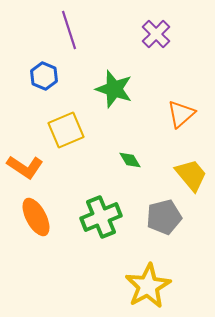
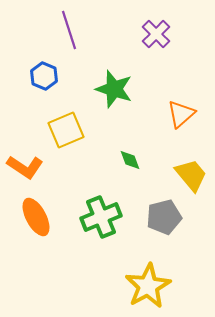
green diamond: rotated 10 degrees clockwise
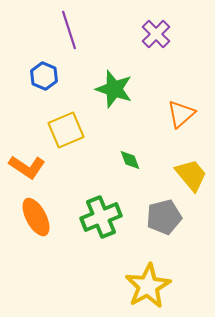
orange L-shape: moved 2 px right
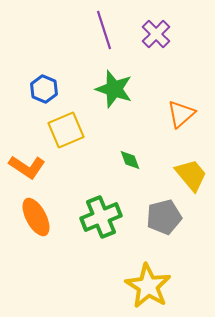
purple line: moved 35 px right
blue hexagon: moved 13 px down
yellow star: rotated 12 degrees counterclockwise
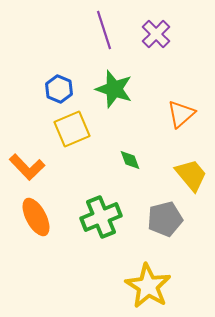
blue hexagon: moved 15 px right
yellow square: moved 6 px right, 1 px up
orange L-shape: rotated 12 degrees clockwise
gray pentagon: moved 1 px right, 2 px down
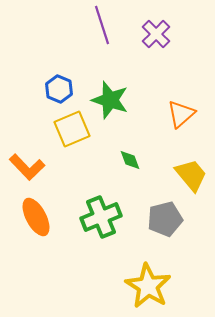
purple line: moved 2 px left, 5 px up
green star: moved 4 px left, 11 px down
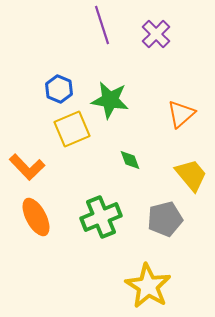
green star: rotated 9 degrees counterclockwise
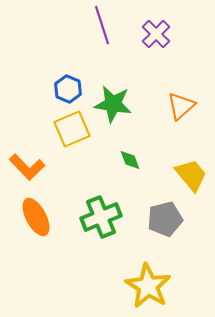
blue hexagon: moved 9 px right
green star: moved 3 px right, 4 px down
orange triangle: moved 8 px up
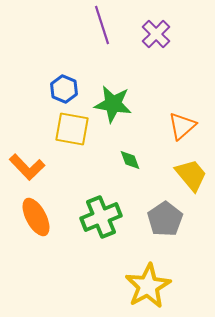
blue hexagon: moved 4 px left
orange triangle: moved 1 px right, 20 px down
yellow square: rotated 33 degrees clockwise
gray pentagon: rotated 20 degrees counterclockwise
yellow star: rotated 12 degrees clockwise
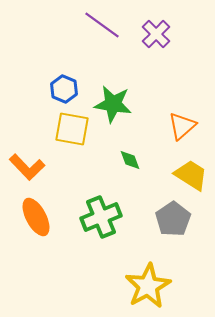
purple line: rotated 36 degrees counterclockwise
yellow trapezoid: rotated 18 degrees counterclockwise
gray pentagon: moved 8 px right
